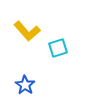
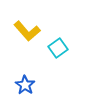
cyan square: rotated 18 degrees counterclockwise
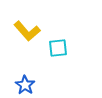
cyan square: rotated 30 degrees clockwise
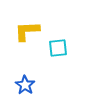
yellow L-shape: rotated 128 degrees clockwise
